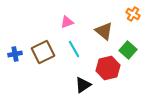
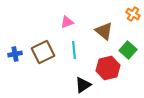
cyan line: moved 1 px down; rotated 24 degrees clockwise
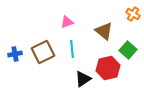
cyan line: moved 2 px left, 1 px up
black triangle: moved 6 px up
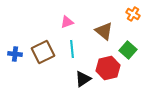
blue cross: rotated 16 degrees clockwise
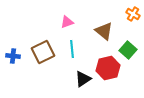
blue cross: moved 2 px left, 2 px down
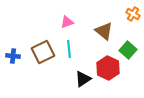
cyan line: moved 3 px left
red hexagon: rotated 20 degrees counterclockwise
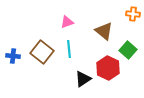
orange cross: rotated 24 degrees counterclockwise
brown square: moved 1 px left; rotated 25 degrees counterclockwise
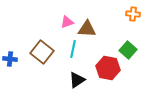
brown triangle: moved 17 px left, 2 px up; rotated 36 degrees counterclockwise
cyan line: moved 4 px right; rotated 18 degrees clockwise
blue cross: moved 3 px left, 3 px down
red hexagon: rotated 15 degrees counterclockwise
black triangle: moved 6 px left, 1 px down
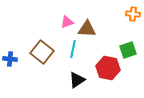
green square: rotated 30 degrees clockwise
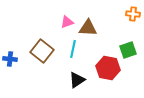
brown triangle: moved 1 px right, 1 px up
brown square: moved 1 px up
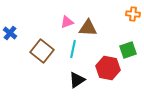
blue cross: moved 26 px up; rotated 32 degrees clockwise
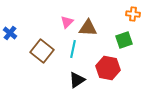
pink triangle: rotated 24 degrees counterclockwise
green square: moved 4 px left, 10 px up
